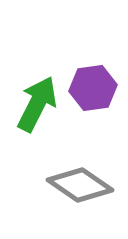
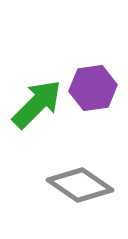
green arrow: rotated 18 degrees clockwise
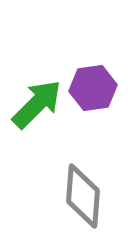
gray diamond: moved 3 px right, 11 px down; rotated 60 degrees clockwise
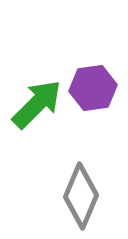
gray diamond: moved 2 px left; rotated 18 degrees clockwise
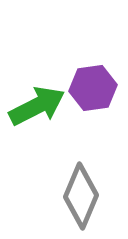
green arrow: moved 2 px down; rotated 18 degrees clockwise
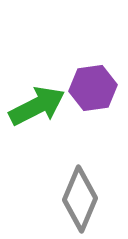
gray diamond: moved 1 px left, 3 px down
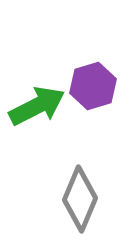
purple hexagon: moved 2 px up; rotated 9 degrees counterclockwise
